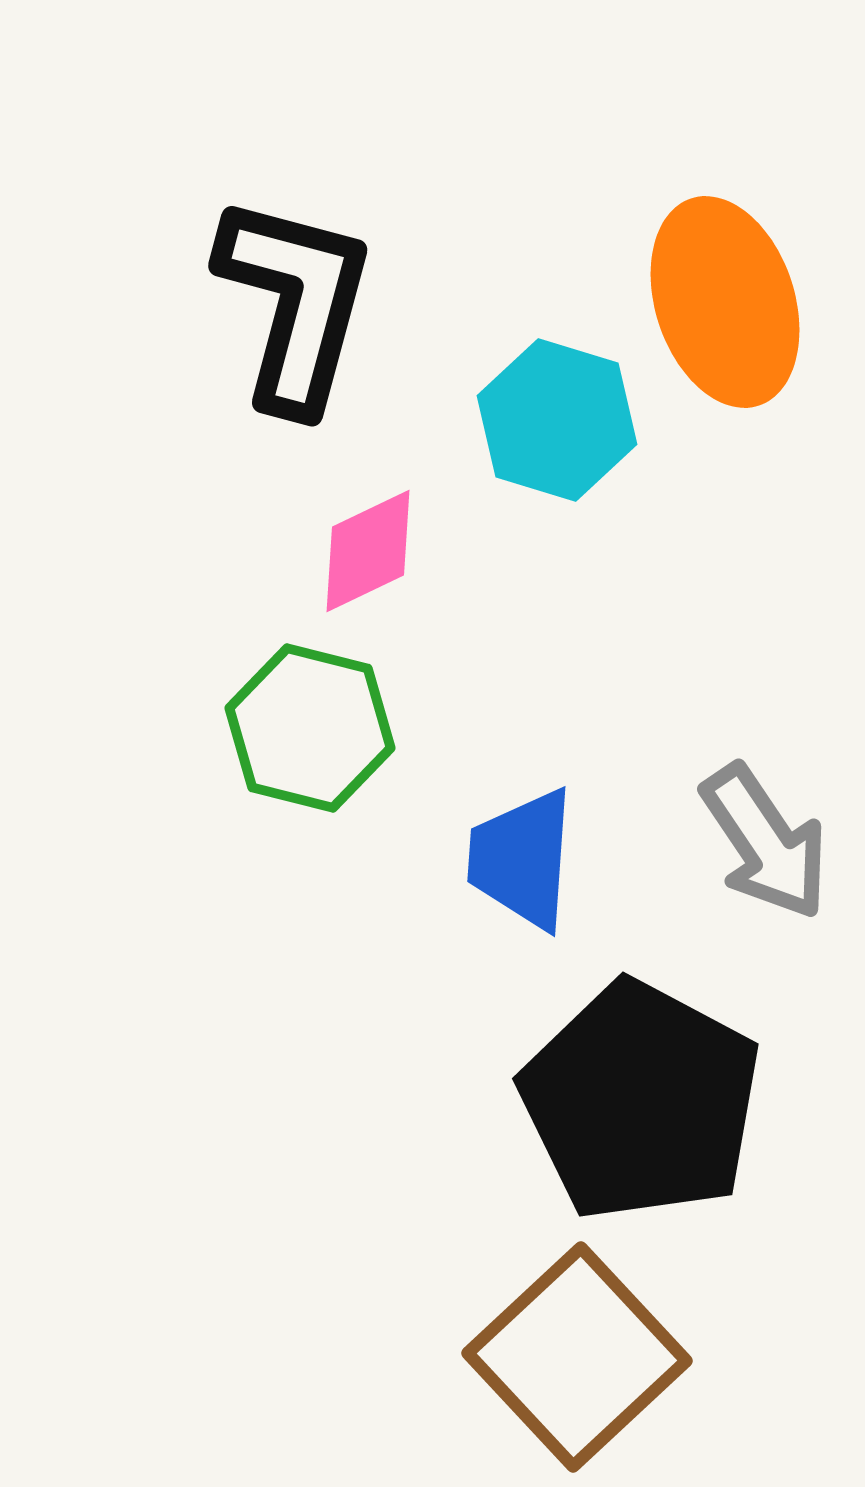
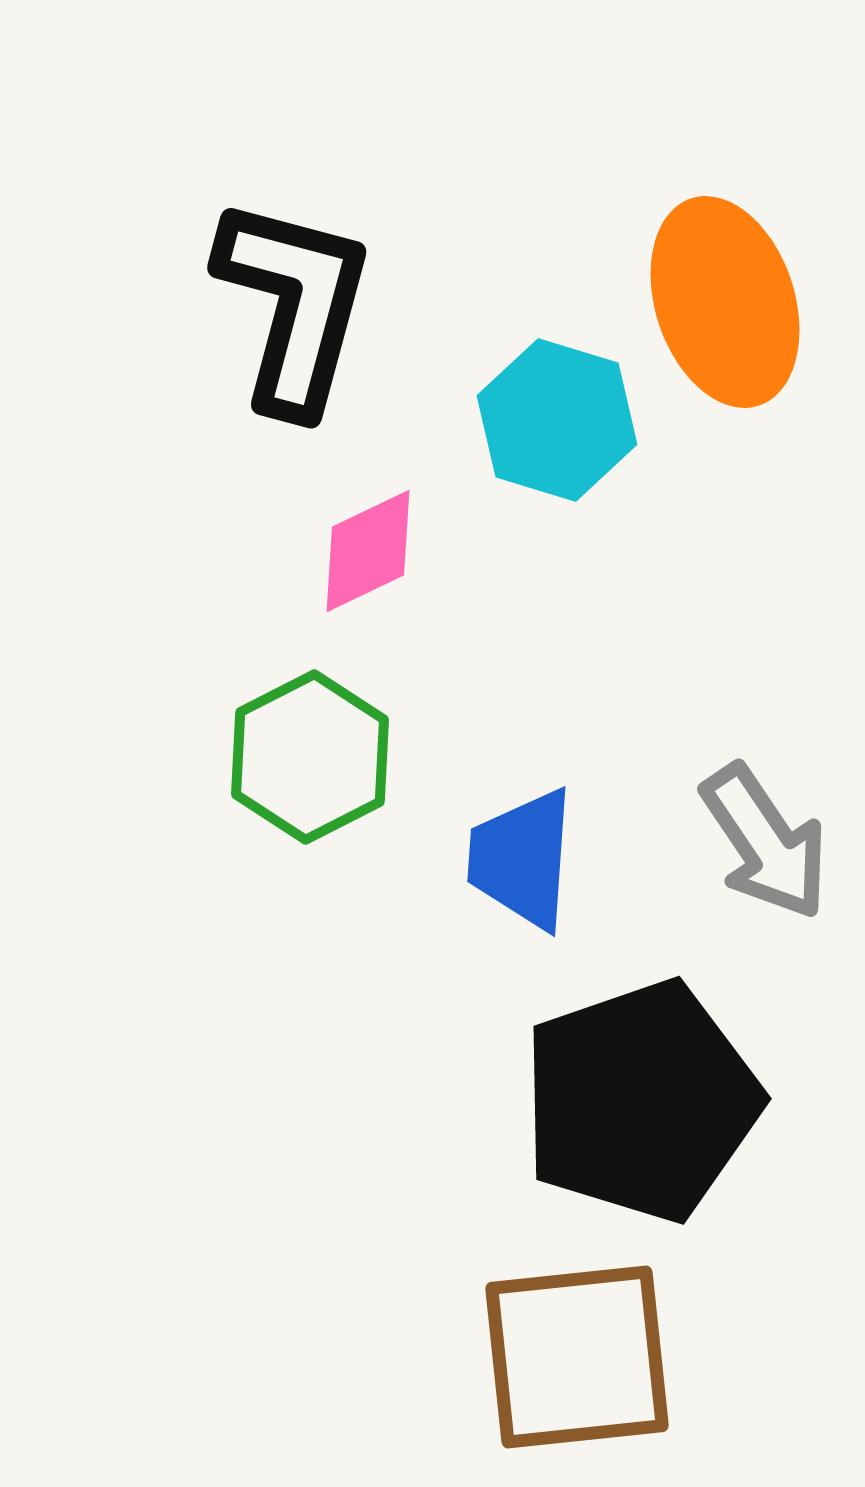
black L-shape: moved 1 px left, 2 px down
green hexagon: moved 29 px down; rotated 19 degrees clockwise
black pentagon: rotated 25 degrees clockwise
brown square: rotated 37 degrees clockwise
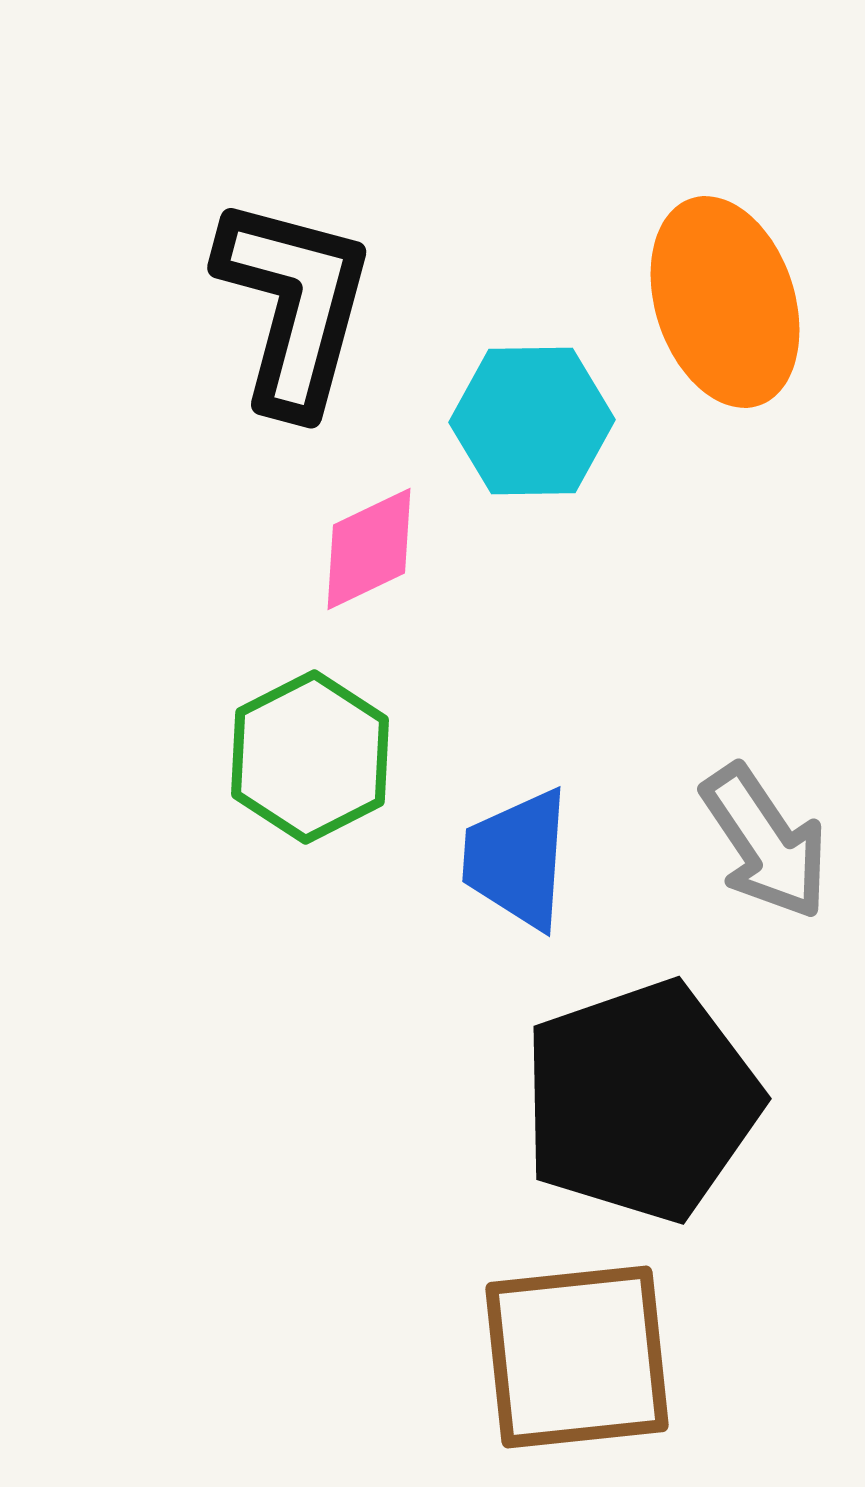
cyan hexagon: moved 25 px left, 1 px down; rotated 18 degrees counterclockwise
pink diamond: moved 1 px right, 2 px up
blue trapezoid: moved 5 px left
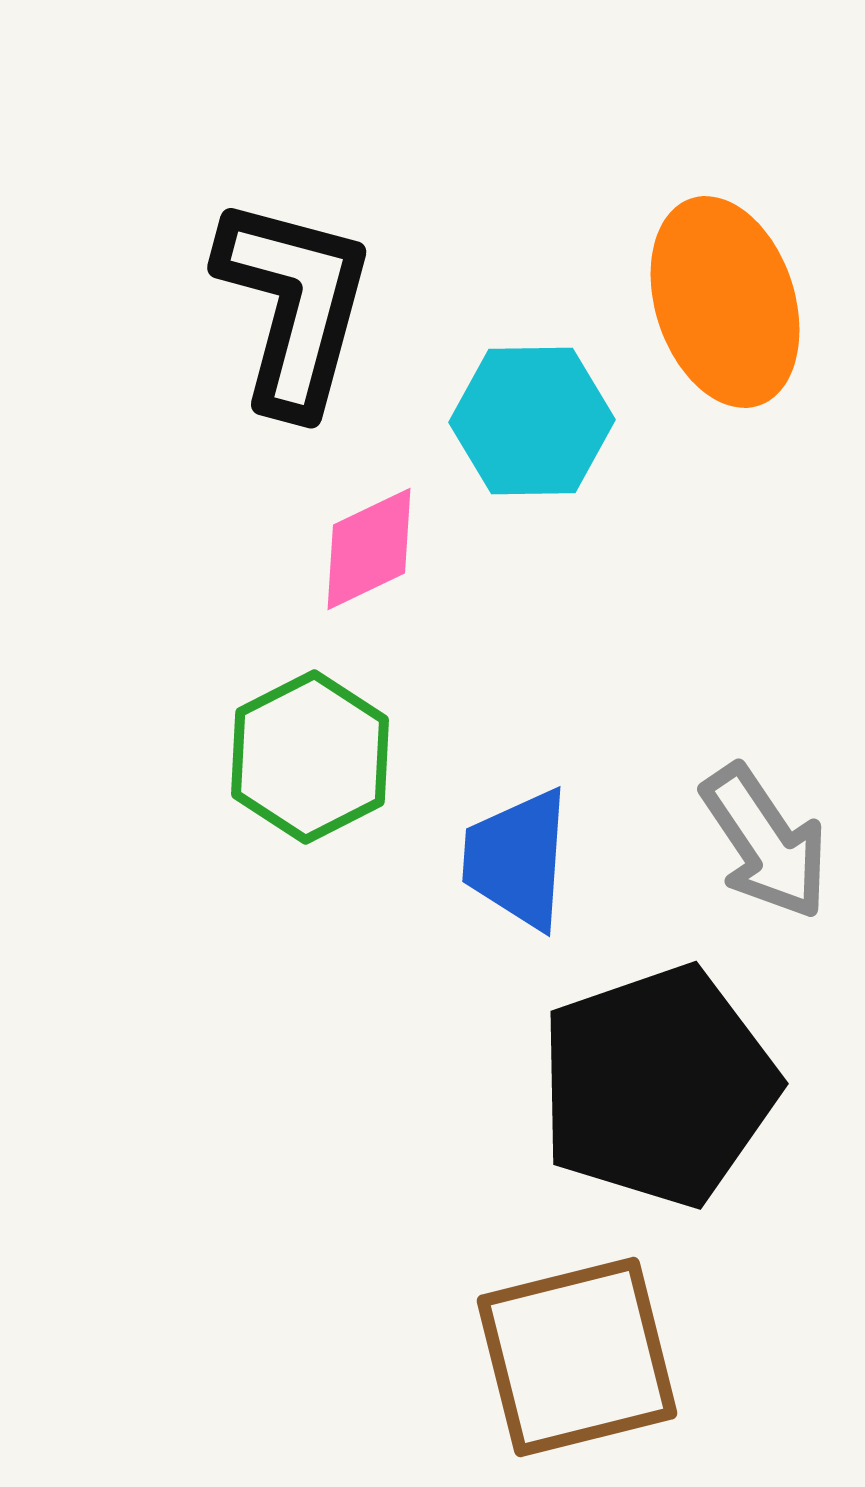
black pentagon: moved 17 px right, 15 px up
brown square: rotated 8 degrees counterclockwise
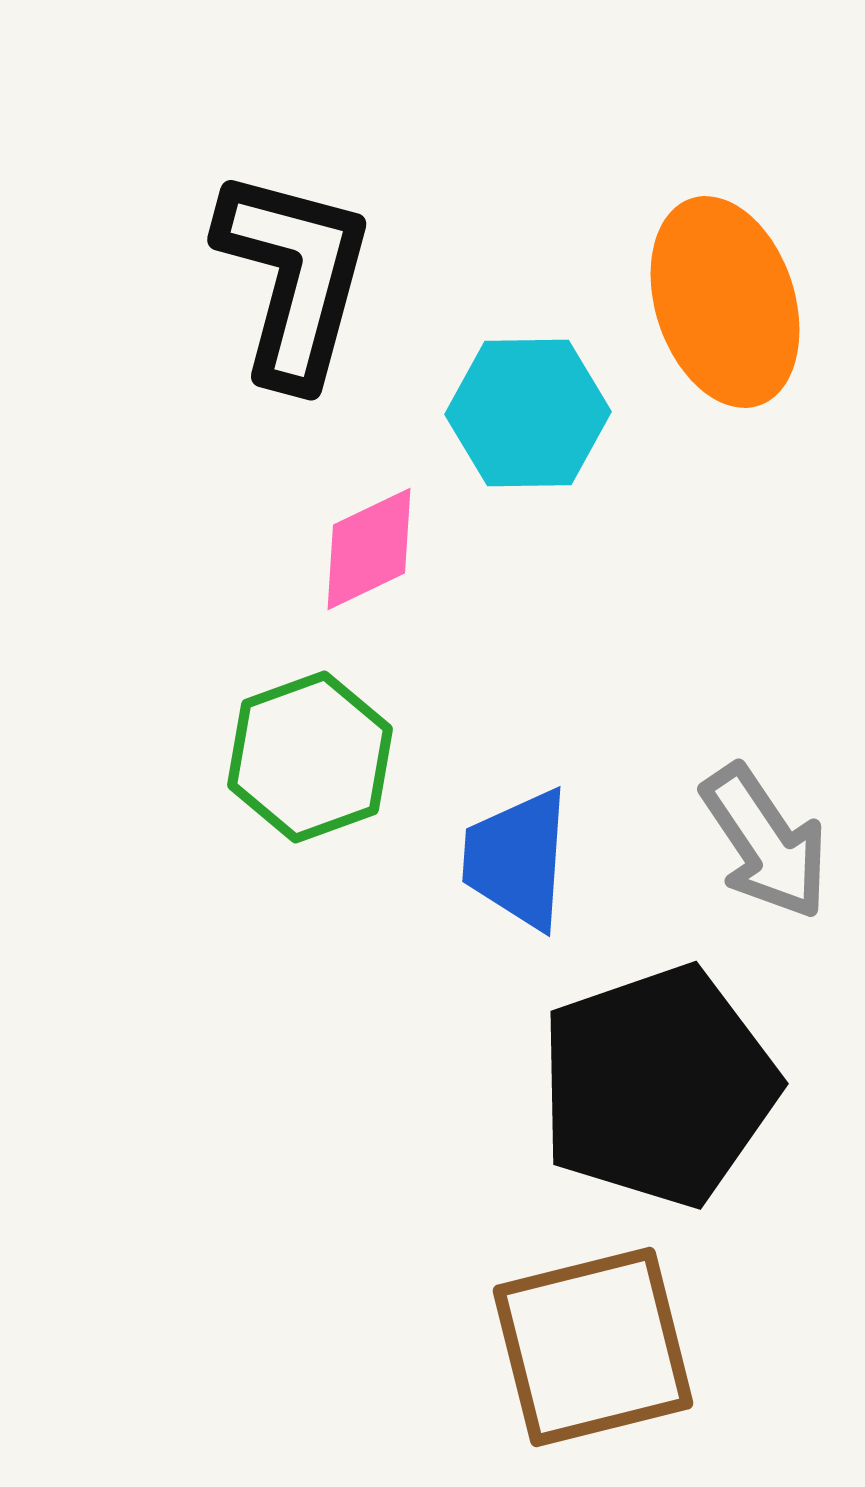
black L-shape: moved 28 px up
cyan hexagon: moved 4 px left, 8 px up
green hexagon: rotated 7 degrees clockwise
brown square: moved 16 px right, 10 px up
